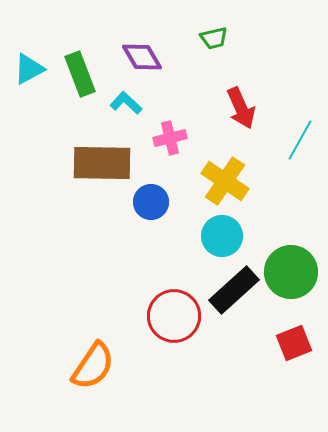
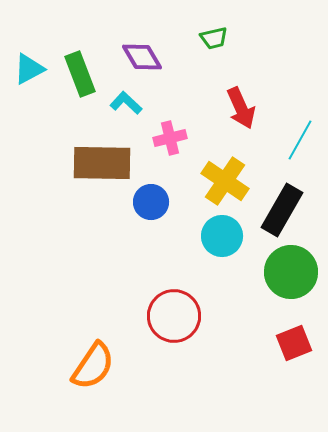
black rectangle: moved 48 px right, 80 px up; rotated 18 degrees counterclockwise
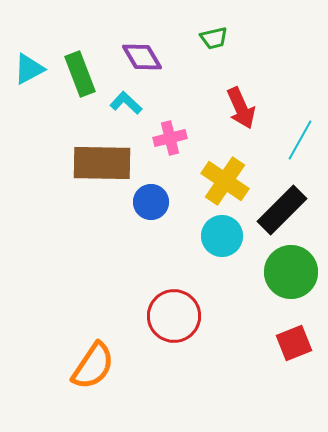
black rectangle: rotated 15 degrees clockwise
